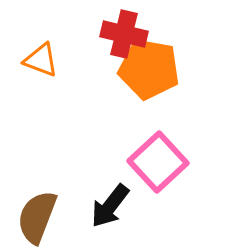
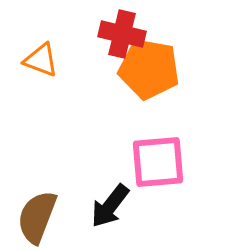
red cross: moved 2 px left
pink square: rotated 38 degrees clockwise
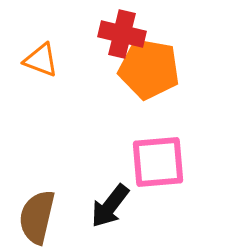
brown semicircle: rotated 8 degrees counterclockwise
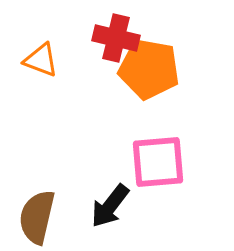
red cross: moved 6 px left, 4 px down
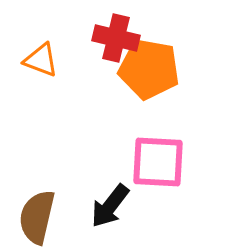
pink square: rotated 8 degrees clockwise
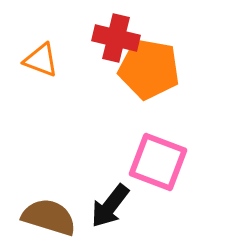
pink square: rotated 18 degrees clockwise
brown semicircle: moved 12 px right; rotated 94 degrees clockwise
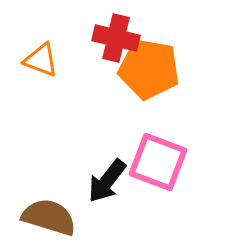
black arrow: moved 3 px left, 25 px up
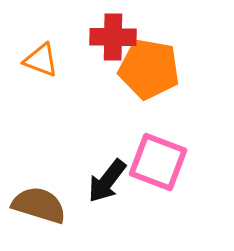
red cross: moved 3 px left, 1 px up; rotated 12 degrees counterclockwise
brown semicircle: moved 10 px left, 12 px up
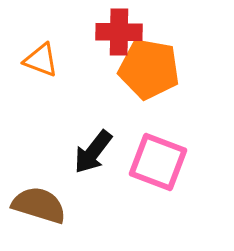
red cross: moved 6 px right, 5 px up
black arrow: moved 14 px left, 29 px up
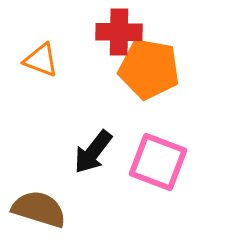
brown semicircle: moved 4 px down
